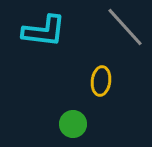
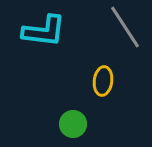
gray line: rotated 9 degrees clockwise
yellow ellipse: moved 2 px right
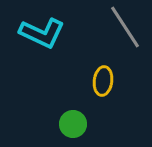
cyan L-shape: moved 2 px left, 2 px down; rotated 18 degrees clockwise
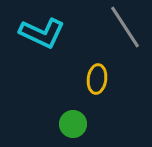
yellow ellipse: moved 6 px left, 2 px up
